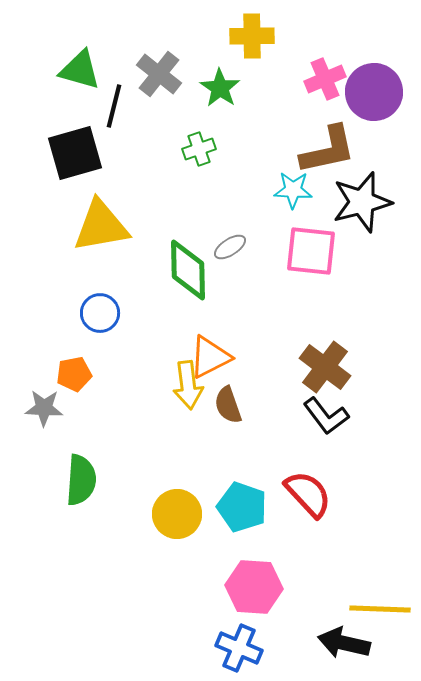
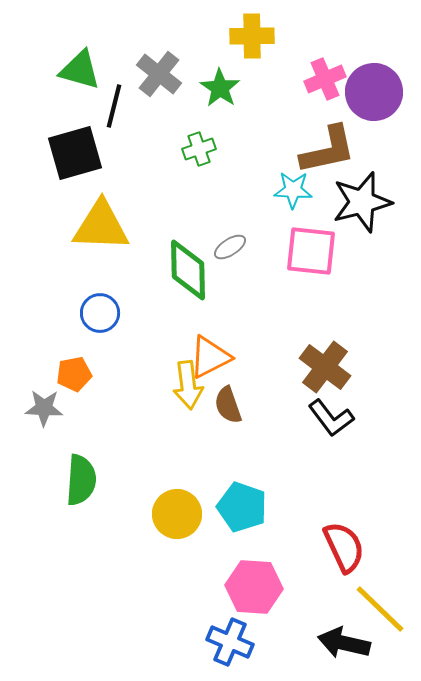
yellow triangle: rotated 12 degrees clockwise
black L-shape: moved 5 px right, 2 px down
red semicircle: moved 36 px right, 53 px down; rotated 18 degrees clockwise
yellow line: rotated 42 degrees clockwise
blue cross: moved 9 px left, 6 px up
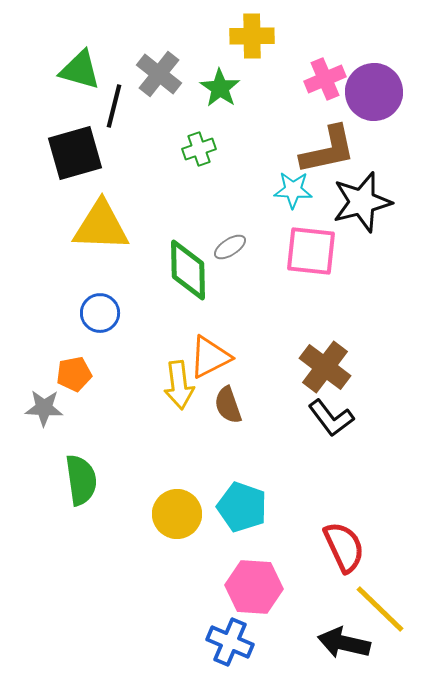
yellow arrow: moved 9 px left
green semicircle: rotated 12 degrees counterclockwise
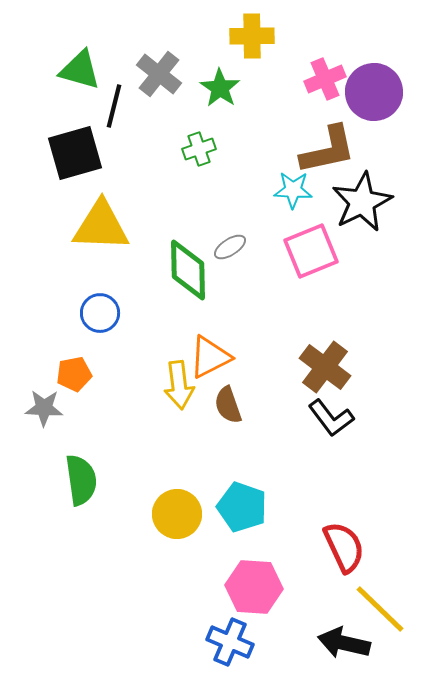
black star: rotated 12 degrees counterclockwise
pink square: rotated 28 degrees counterclockwise
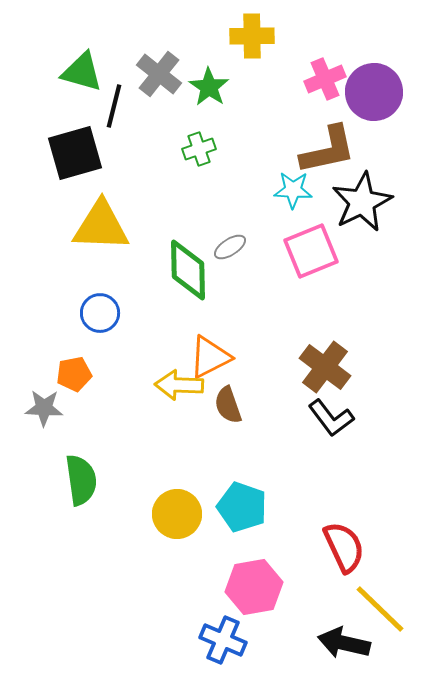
green triangle: moved 2 px right, 2 px down
green star: moved 11 px left, 1 px up
yellow arrow: rotated 99 degrees clockwise
pink hexagon: rotated 14 degrees counterclockwise
blue cross: moved 7 px left, 2 px up
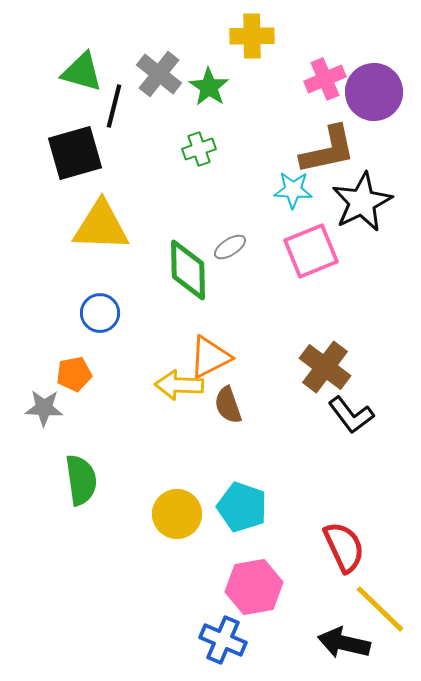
black L-shape: moved 20 px right, 3 px up
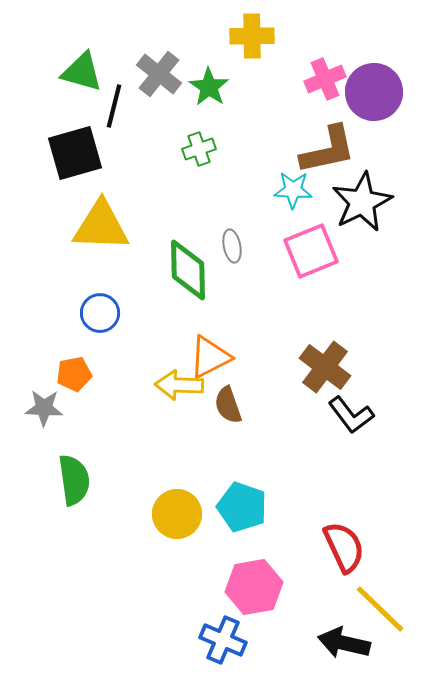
gray ellipse: moved 2 px right, 1 px up; rotated 68 degrees counterclockwise
green semicircle: moved 7 px left
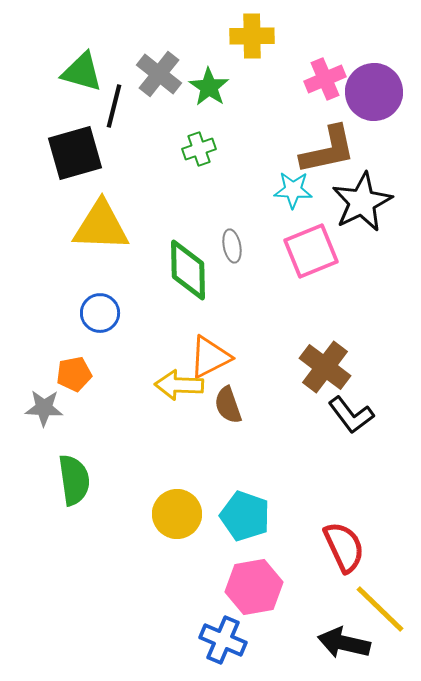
cyan pentagon: moved 3 px right, 9 px down
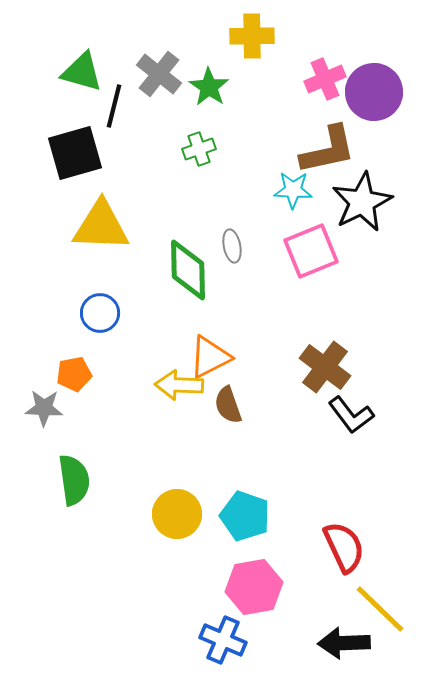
black arrow: rotated 15 degrees counterclockwise
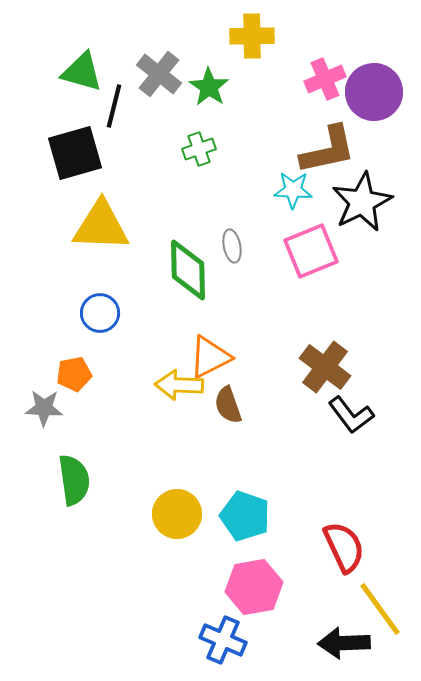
yellow line: rotated 10 degrees clockwise
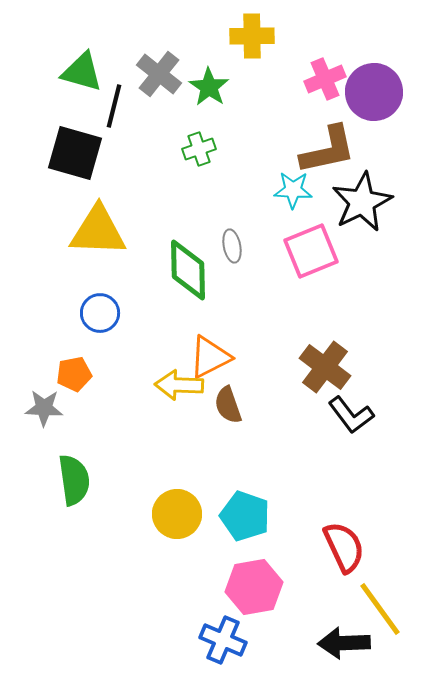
black square: rotated 32 degrees clockwise
yellow triangle: moved 3 px left, 5 px down
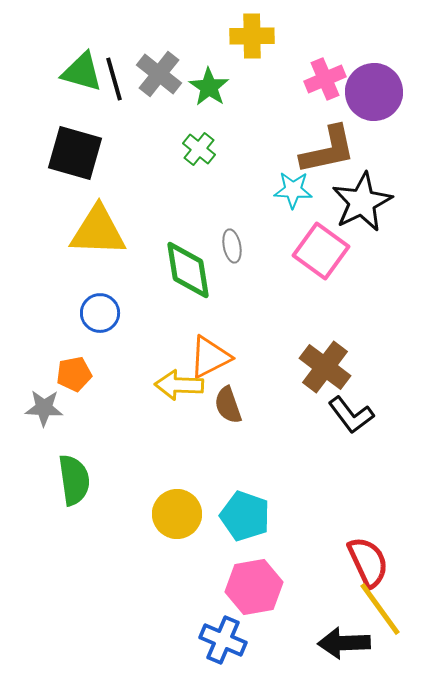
black line: moved 27 px up; rotated 30 degrees counterclockwise
green cross: rotated 32 degrees counterclockwise
pink square: moved 10 px right; rotated 32 degrees counterclockwise
green diamond: rotated 8 degrees counterclockwise
red semicircle: moved 24 px right, 15 px down
